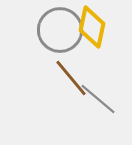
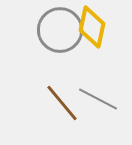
brown line: moved 9 px left, 25 px down
gray line: rotated 12 degrees counterclockwise
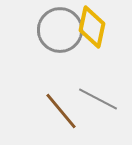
brown line: moved 1 px left, 8 px down
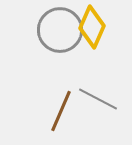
yellow diamond: rotated 12 degrees clockwise
brown line: rotated 63 degrees clockwise
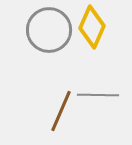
gray circle: moved 11 px left
gray line: moved 4 px up; rotated 27 degrees counterclockwise
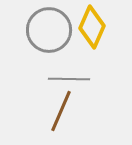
gray line: moved 29 px left, 16 px up
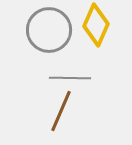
yellow diamond: moved 4 px right, 2 px up
gray line: moved 1 px right, 1 px up
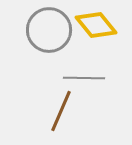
yellow diamond: rotated 63 degrees counterclockwise
gray line: moved 14 px right
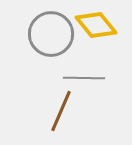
gray circle: moved 2 px right, 4 px down
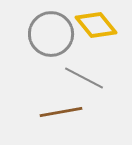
gray line: rotated 27 degrees clockwise
brown line: moved 1 px down; rotated 57 degrees clockwise
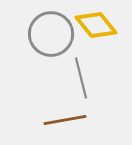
gray line: moved 3 px left; rotated 48 degrees clockwise
brown line: moved 4 px right, 8 px down
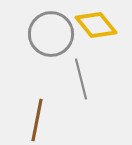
gray line: moved 1 px down
brown line: moved 28 px left; rotated 69 degrees counterclockwise
